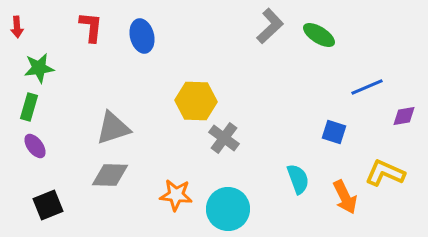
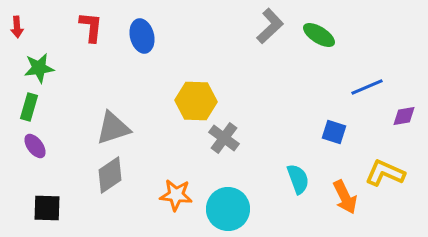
gray diamond: rotated 36 degrees counterclockwise
black square: moved 1 px left, 3 px down; rotated 24 degrees clockwise
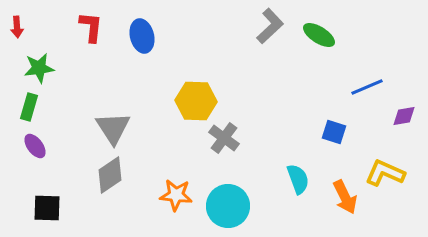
gray triangle: rotated 45 degrees counterclockwise
cyan circle: moved 3 px up
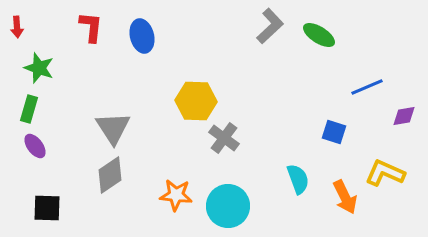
green star: rotated 28 degrees clockwise
green rectangle: moved 2 px down
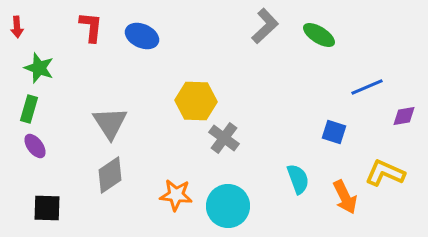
gray L-shape: moved 5 px left
blue ellipse: rotated 52 degrees counterclockwise
gray triangle: moved 3 px left, 5 px up
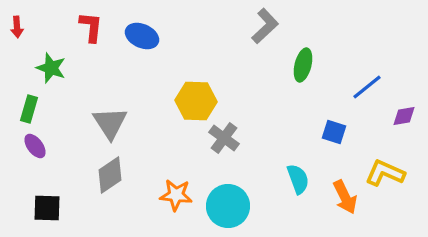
green ellipse: moved 16 px left, 30 px down; rotated 72 degrees clockwise
green star: moved 12 px right
blue line: rotated 16 degrees counterclockwise
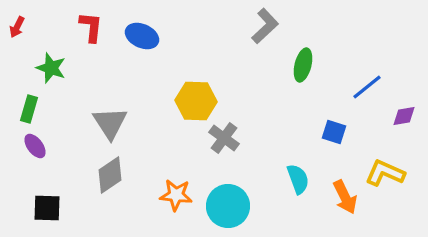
red arrow: rotated 30 degrees clockwise
